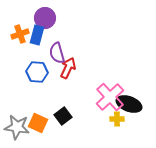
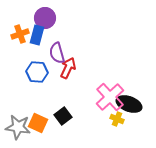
yellow cross: rotated 24 degrees clockwise
gray star: moved 1 px right
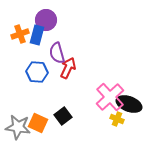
purple circle: moved 1 px right, 2 px down
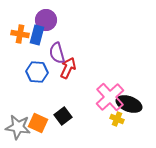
orange cross: rotated 30 degrees clockwise
